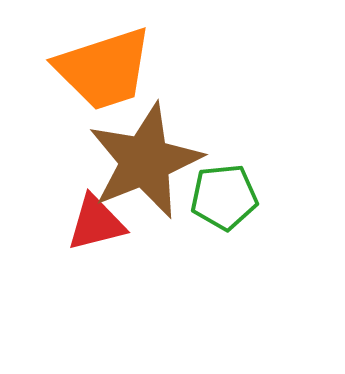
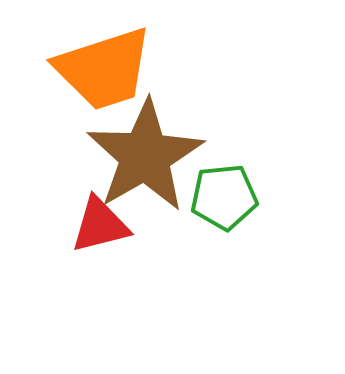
brown star: moved 5 px up; rotated 8 degrees counterclockwise
red triangle: moved 4 px right, 2 px down
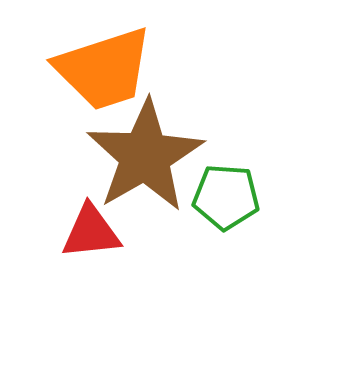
green pentagon: moved 2 px right; rotated 10 degrees clockwise
red triangle: moved 9 px left, 7 px down; rotated 8 degrees clockwise
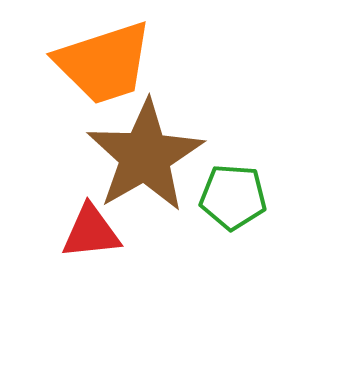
orange trapezoid: moved 6 px up
green pentagon: moved 7 px right
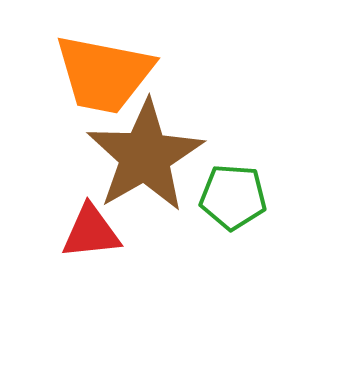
orange trapezoid: moved 11 px down; rotated 29 degrees clockwise
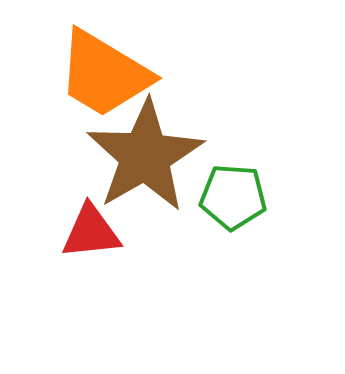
orange trapezoid: rotated 20 degrees clockwise
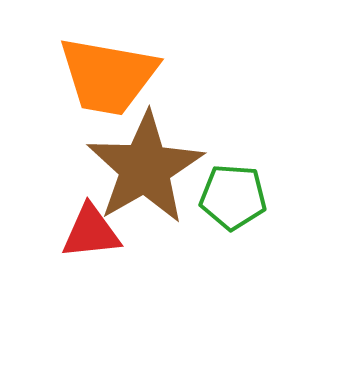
orange trapezoid: moved 4 px right, 2 px down; rotated 21 degrees counterclockwise
brown star: moved 12 px down
